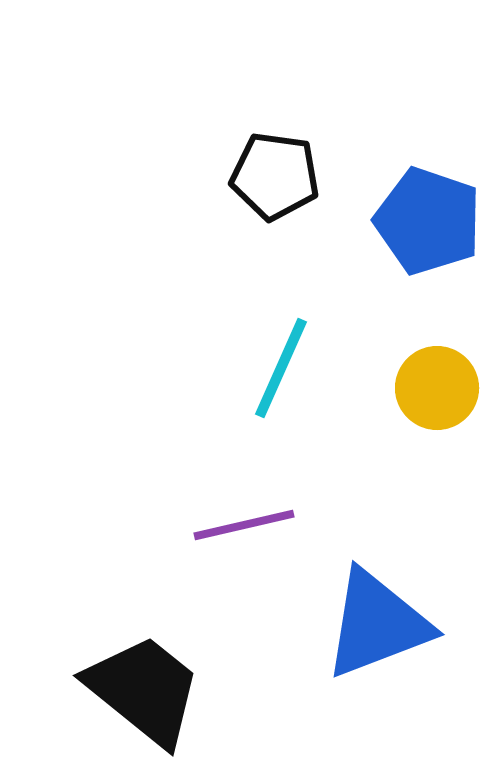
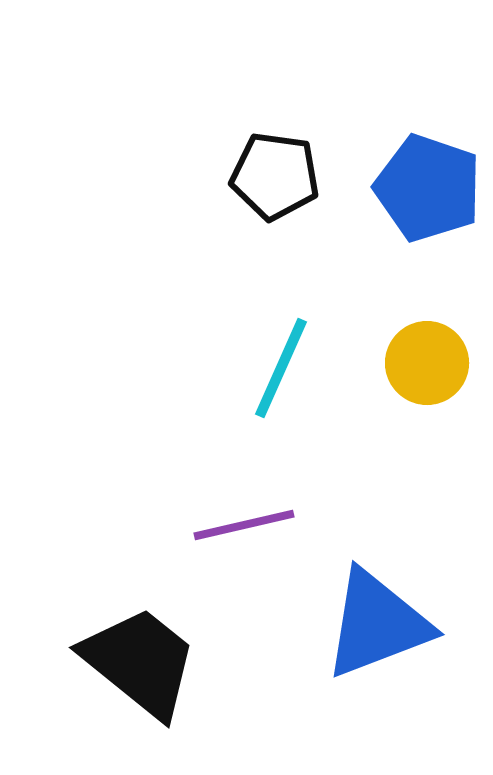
blue pentagon: moved 33 px up
yellow circle: moved 10 px left, 25 px up
black trapezoid: moved 4 px left, 28 px up
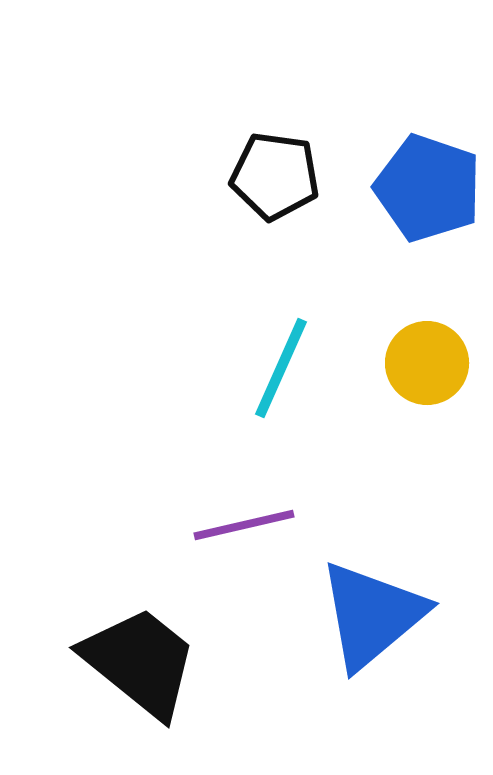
blue triangle: moved 5 px left, 9 px up; rotated 19 degrees counterclockwise
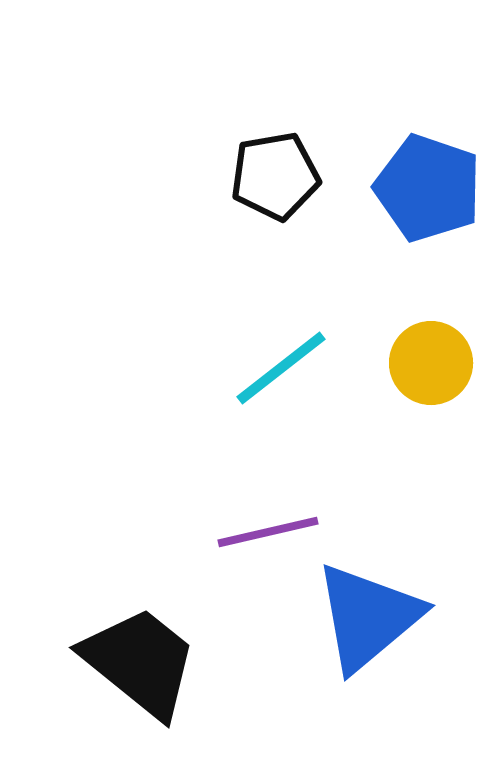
black pentagon: rotated 18 degrees counterclockwise
yellow circle: moved 4 px right
cyan line: rotated 28 degrees clockwise
purple line: moved 24 px right, 7 px down
blue triangle: moved 4 px left, 2 px down
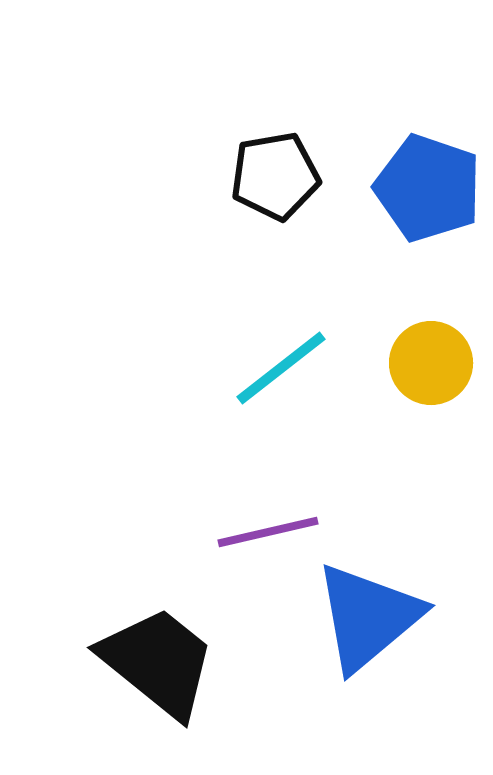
black trapezoid: moved 18 px right
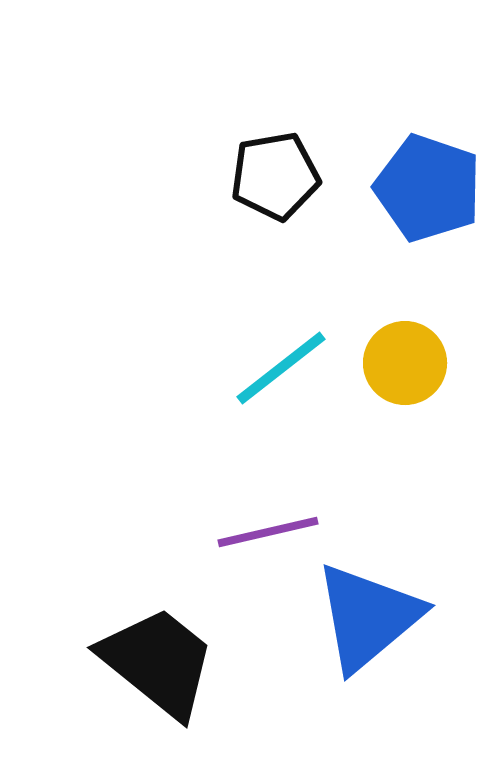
yellow circle: moved 26 px left
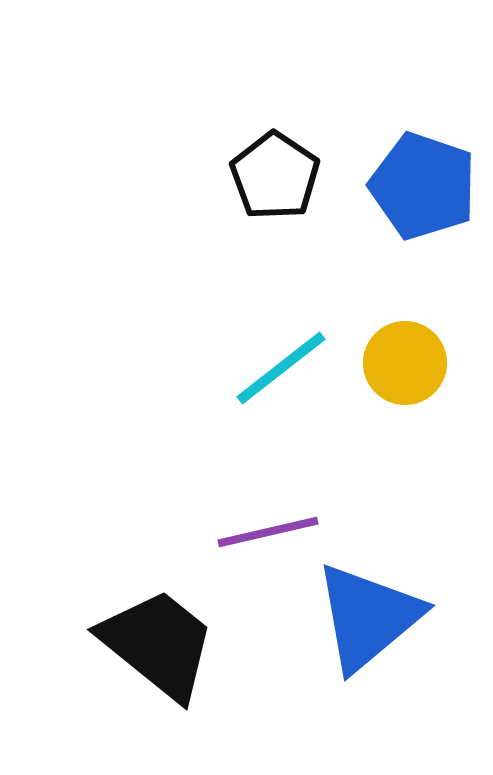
black pentagon: rotated 28 degrees counterclockwise
blue pentagon: moved 5 px left, 2 px up
black trapezoid: moved 18 px up
